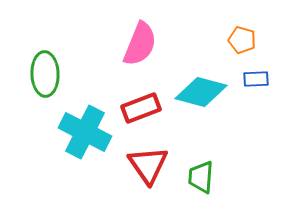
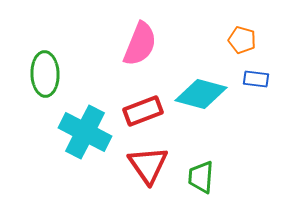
blue rectangle: rotated 10 degrees clockwise
cyan diamond: moved 2 px down
red rectangle: moved 2 px right, 3 px down
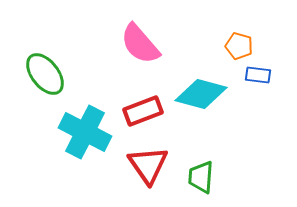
orange pentagon: moved 3 px left, 6 px down
pink semicircle: rotated 117 degrees clockwise
green ellipse: rotated 36 degrees counterclockwise
blue rectangle: moved 2 px right, 4 px up
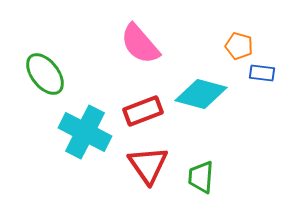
blue rectangle: moved 4 px right, 2 px up
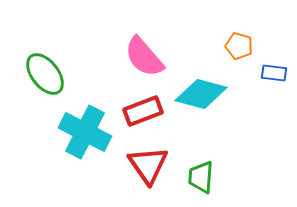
pink semicircle: moved 4 px right, 13 px down
blue rectangle: moved 12 px right
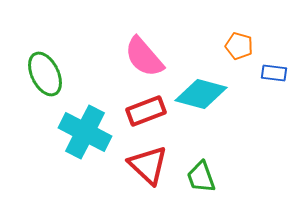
green ellipse: rotated 12 degrees clockwise
red rectangle: moved 3 px right
red triangle: rotated 12 degrees counterclockwise
green trapezoid: rotated 24 degrees counterclockwise
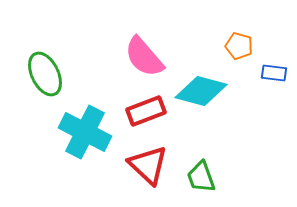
cyan diamond: moved 3 px up
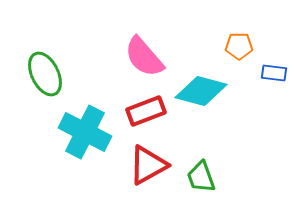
orange pentagon: rotated 16 degrees counterclockwise
red triangle: rotated 48 degrees clockwise
